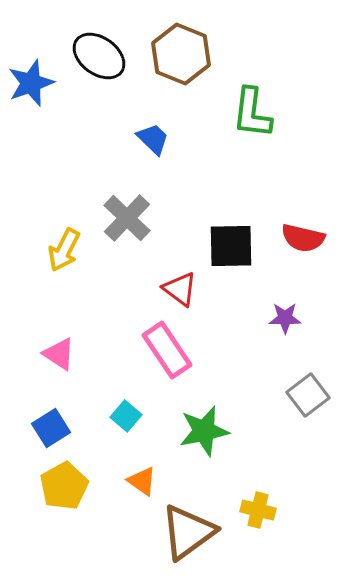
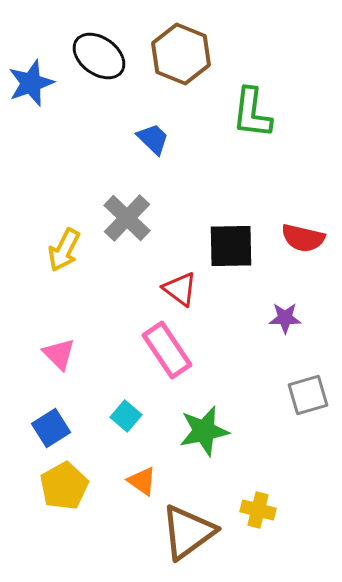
pink triangle: rotated 12 degrees clockwise
gray square: rotated 21 degrees clockwise
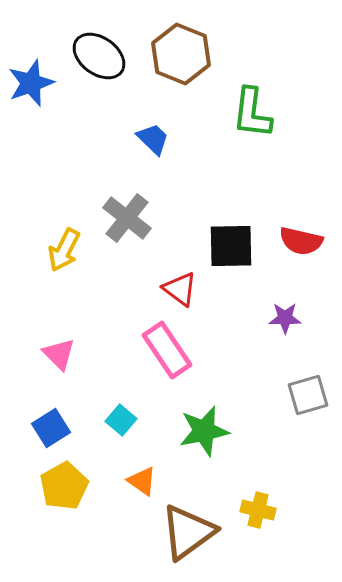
gray cross: rotated 6 degrees counterclockwise
red semicircle: moved 2 px left, 3 px down
cyan square: moved 5 px left, 4 px down
